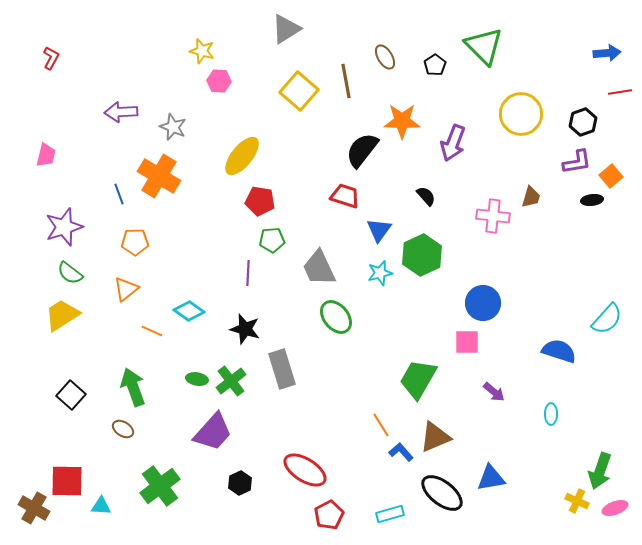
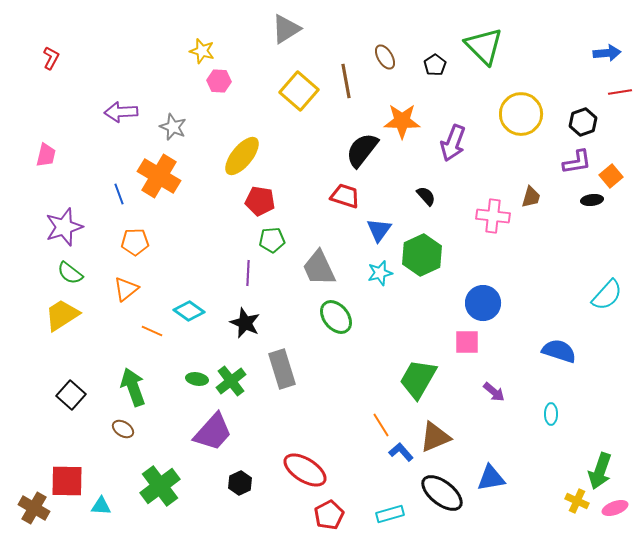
cyan semicircle at (607, 319): moved 24 px up
black star at (245, 329): moved 6 px up; rotated 8 degrees clockwise
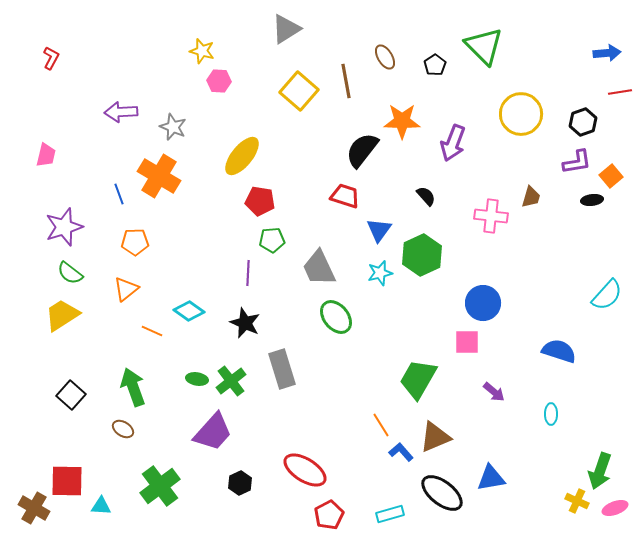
pink cross at (493, 216): moved 2 px left
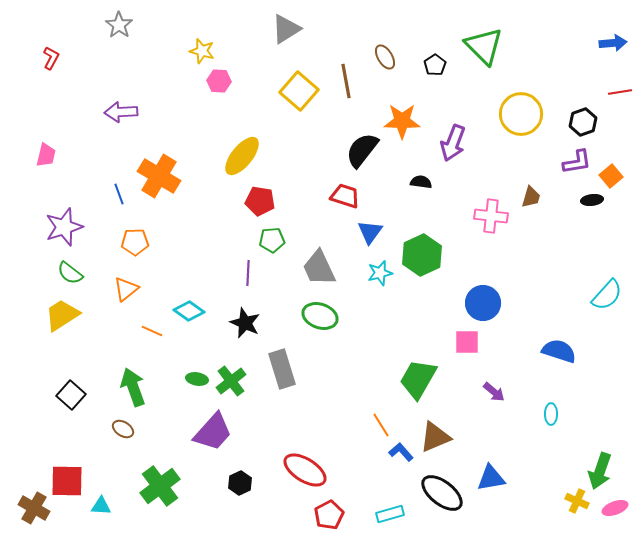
blue arrow at (607, 53): moved 6 px right, 10 px up
gray star at (173, 127): moved 54 px left, 102 px up; rotated 12 degrees clockwise
black semicircle at (426, 196): moved 5 px left, 14 px up; rotated 40 degrees counterclockwise
blue triangle at (379, 230): moved 9 px left, 2 px down
green ellipse at (336, 317): moved 16 px left, 1 px up; rotated 32 degrees counterclockwise
